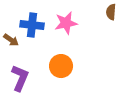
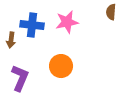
pink star: moved 1 px right, 1 px up
brown arrow: rotated 63 degrees clockwise
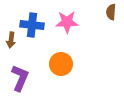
pink star: rotated 10 degrees clockwise
orange circle: moved 2 px up
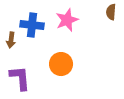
pink star: moved 2 px up; rotated 20 degrees counterclockwise
purple L-shape: rotated 28 degrees counterclockwise
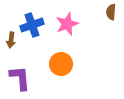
pink star: moved 4 px down
blue cross: rotated 25 degrees counterclockwise
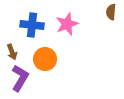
blue cross: rotated 25 degrees clockwise
brown arrow: moved 1 px right, 12 px down; rotated 28 degrees counterclockwise
orange circle: moved 16 px left, 5 px up
purple L-shape: rotated 36 degrees clockwise
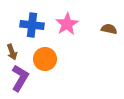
brown semicircle: moved 2 px left, 17 px down; rotated 98 degrees clockwise
pink star: rotated 10 degrees counterclockwise
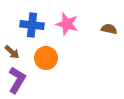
pink star: rotated 25 degrees counterclockwise
brown arrow: rotated 28 degrees counterclockwise
orange circle: moved 1 px right, 1 px up
purple L-shape: moved 3 px left, 2 px down
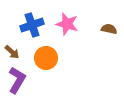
blue cross: rotated 25 degrees counterclockwise
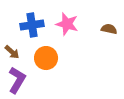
blue cross: rotated 10 degrees clockwise
